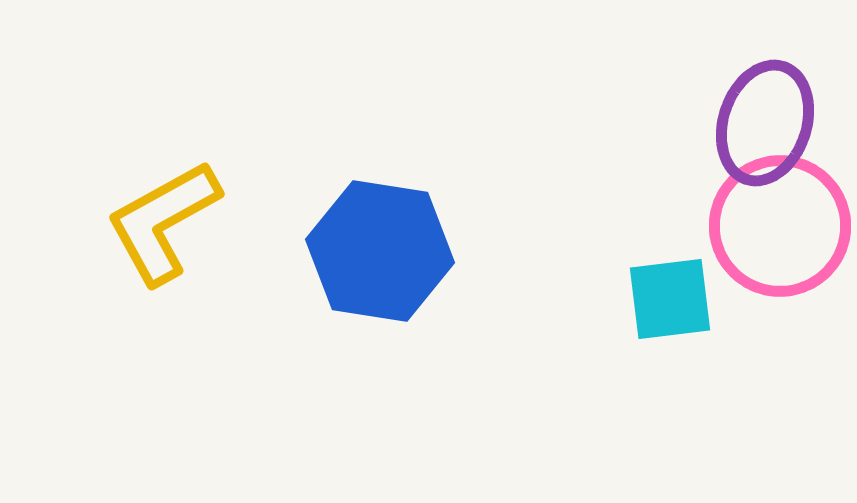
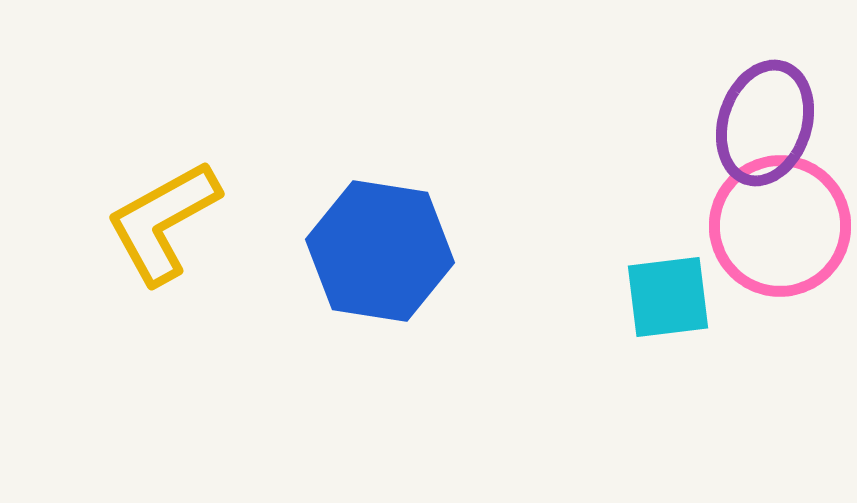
cyan square: moved 2 px left, 2 px up
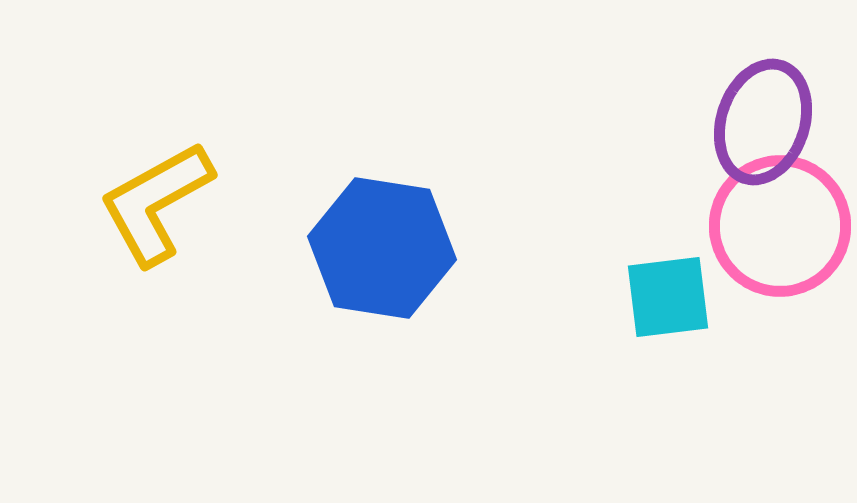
purple ellipse: moved 2 px left, 1 px up
yellow L-shape: moved 7 px left, 19 px up
blue hexagon: moved 2 px right, 3 px up
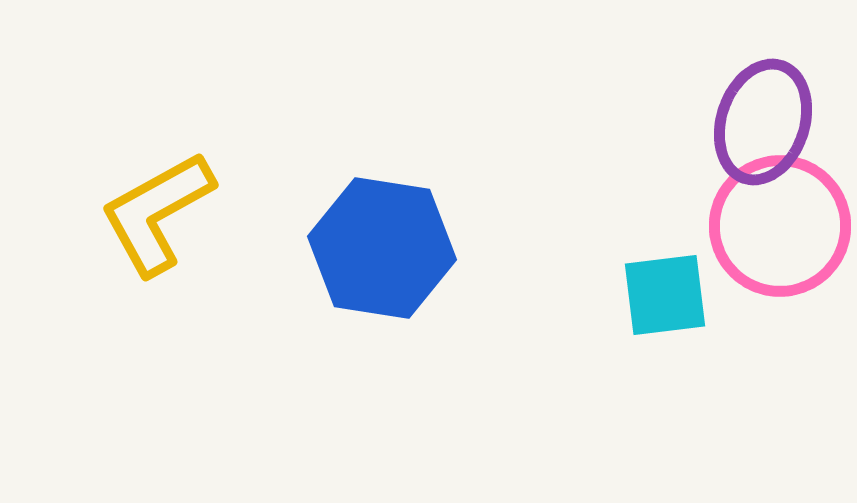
yellow L-shape: moved 1 px right, 10 px down
cyan square: moved 3 px left, 2 px up
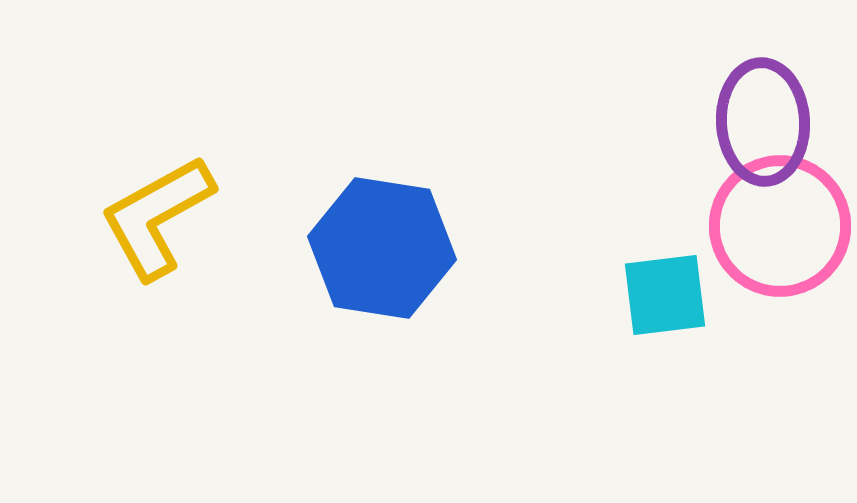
purple ellipse: rotated 21 degrees counterclockwise
yellow L-shape: moved 4 px down
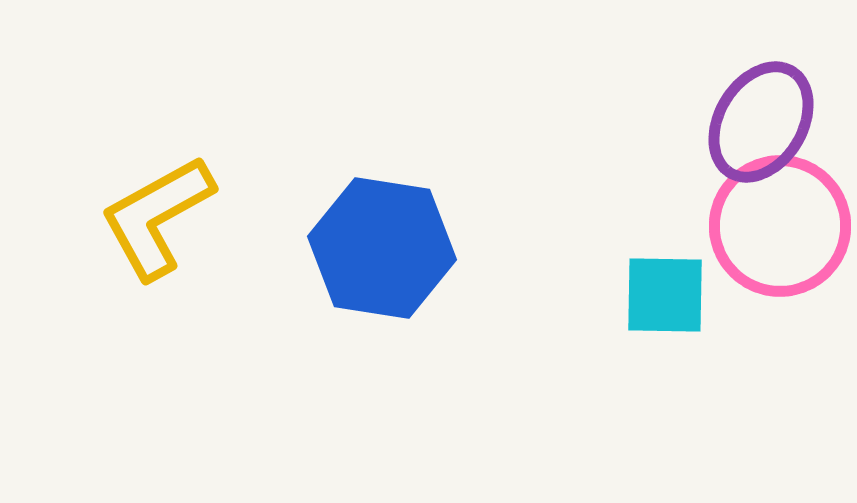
purple ellipse: moved 2 px left; rotated 34 degrees clockwise
cyan square: rotated 8 degrees clockwise
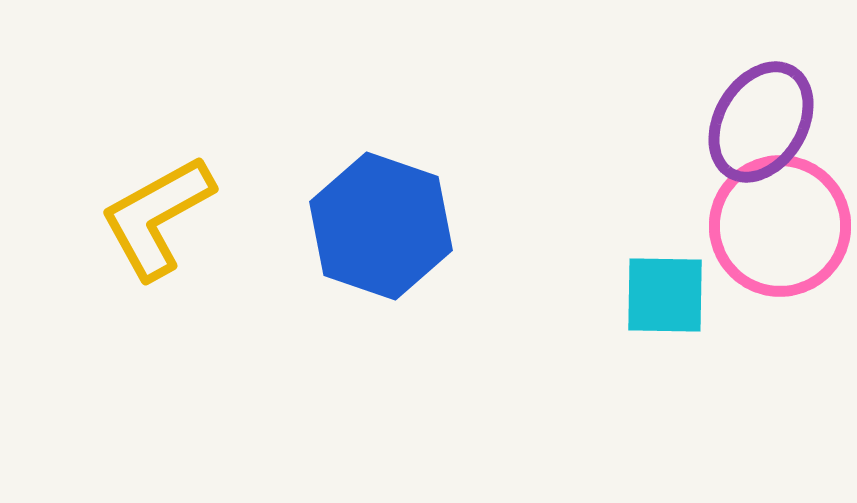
blue hexagon: moved 1 px left, 22 px up; rotated 10 degrees clockwise
